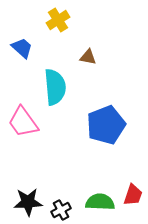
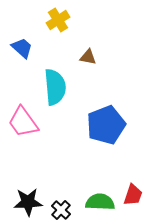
black cross: rotated 18 degrees counterclockwise
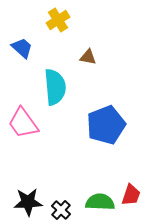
pink trapezoid: moved 1 px down
red trapezoid: moved 2 px left
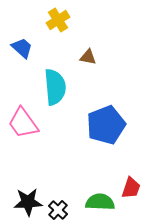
red trapezoid: moved 7 px up
black cross: moved 3 px left
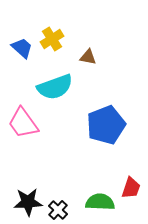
yellow cross: moved 6 px left, 19 px down
cyan semicircle: rotated 75 degrees clockwise
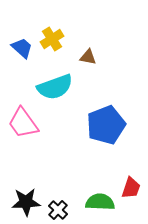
black star: moved 2 px left
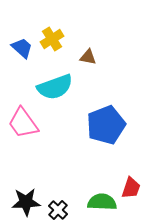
green semicircle: moved 2 px right
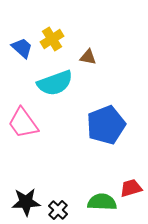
cyan semicircle: moved 4 px up
red trapezoid: rotated 125 degrees counterclockwise
